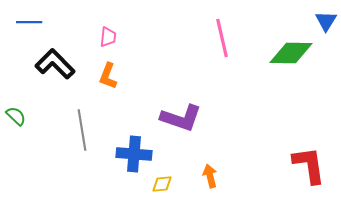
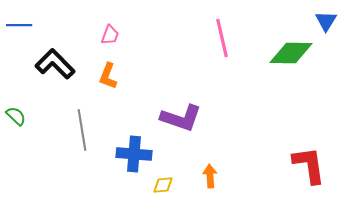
blue line: moved 10 px left, 3 px down
pink trapezoid: moved 2 px right, 2 px up; rotated 15 degrees clockwise
orange arrow: rotated 10 degrees clockwise
yellow diamond: moved 1 px right, 1 px down
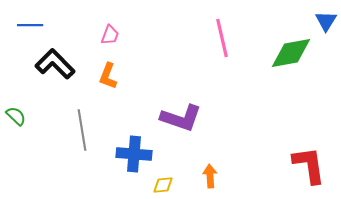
blue line: moved 11 px right
green diamond: rotated 12 degrees counterclockwise
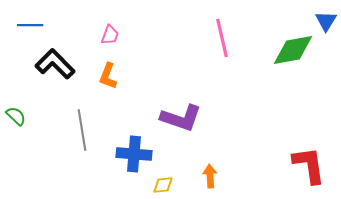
green diamond: moved 2 px right, 3 px up
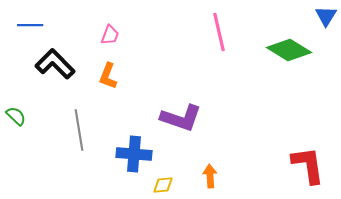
blue triangle: moved 5 px up
pink line: moved 3 px left, 6 px up
green diamond: moved 4 px left; rotated 42 degrees clockwise
gray line: moved 3 px left
red L-shape: moved 1 px left
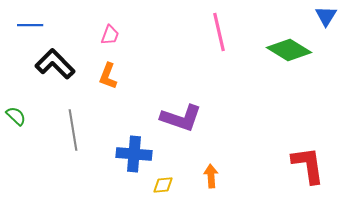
gray line: moved 6 px left
orange arrow: moved 1 px right
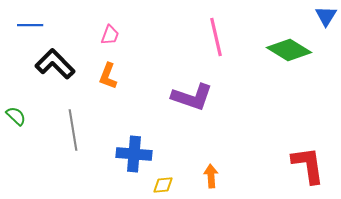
pink line: moved 3 px left, 5 px down
purple L-shape: moved 11 px right, 21 px up
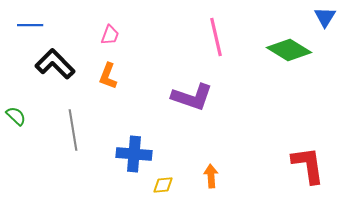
blue triangle: moved 1 px left, 1 px down
